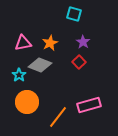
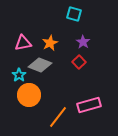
orange circle: moved 2 px right, 7 px up
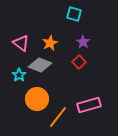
pink triangle: moved 2 px left; rotated 48 degrees clockwise
orange circle: moved 8 px right, 4 px down
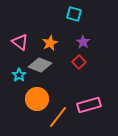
pink triangle: moved 1 px left, 1 px up
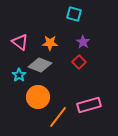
orange star: rotated 28 degrees clockwise
orange circle: moved 1 px right, 2 px up
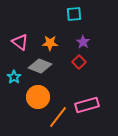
cyan square: rotated 21 degrees counterclockwise
gray diamond: moved 1 px down
cyan star: moved 5 px left, 2 px down
pink rectangle: moved 2 px left
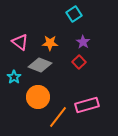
cyan square: rotated 28 degrees counterclockwise
gray diamond: moved 1 px up
